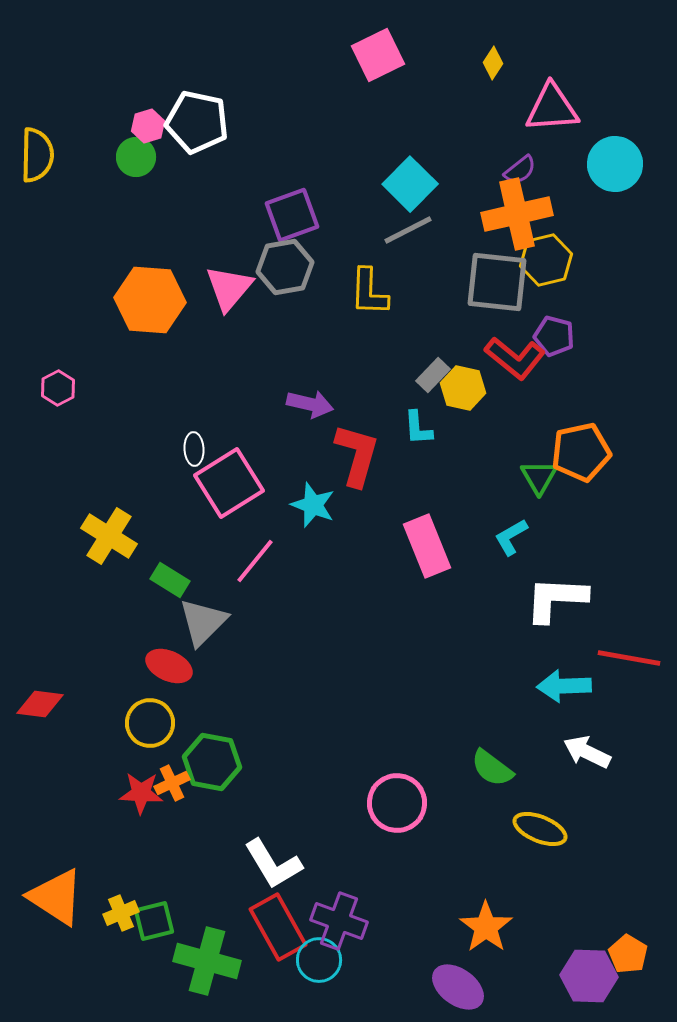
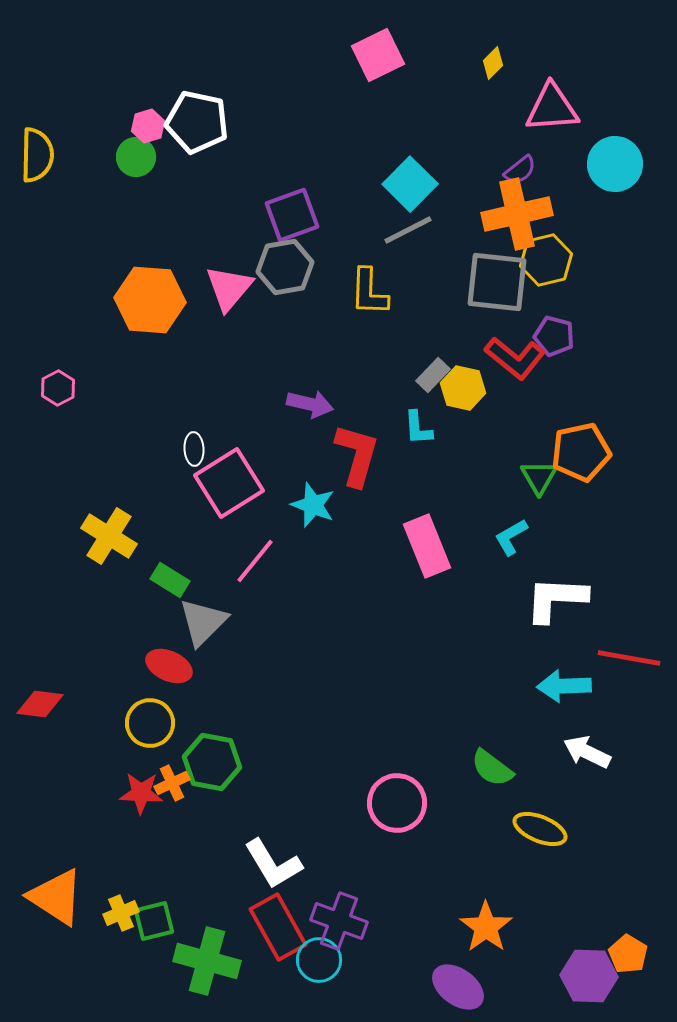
yellow diamond at (493, 63): rotated 12 degrees clockwise
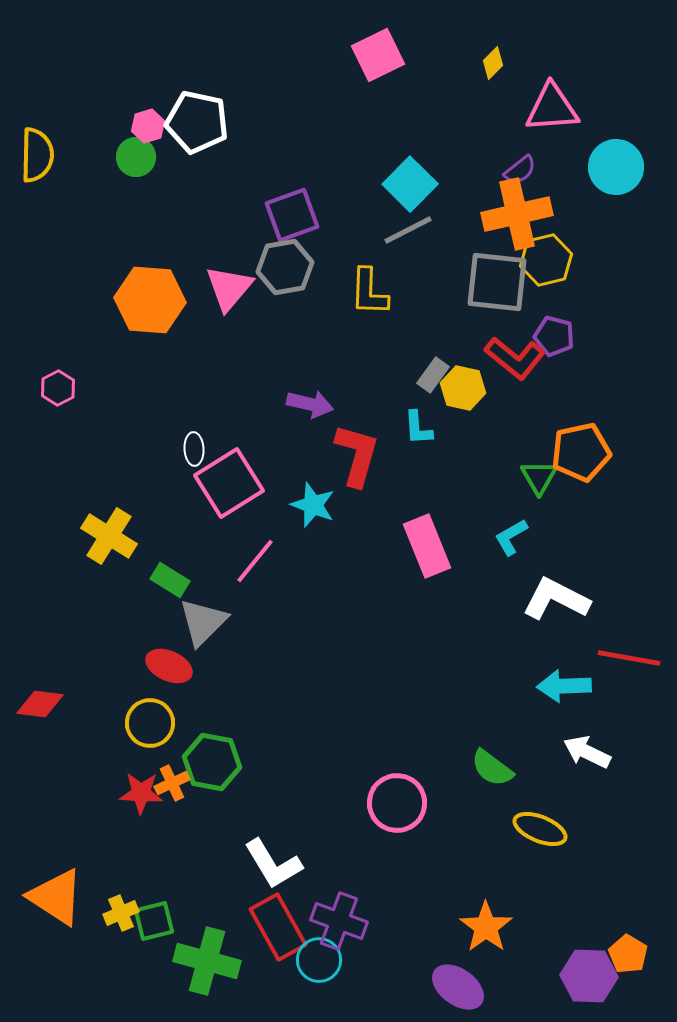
cyan circle at (615, 164): moved 1 px right, 3 px down
gray rectangle at (433, 375): rotated 8 degrees counterclockwise
white L-shape at (556, 599): rotated 24 degrees clockwise
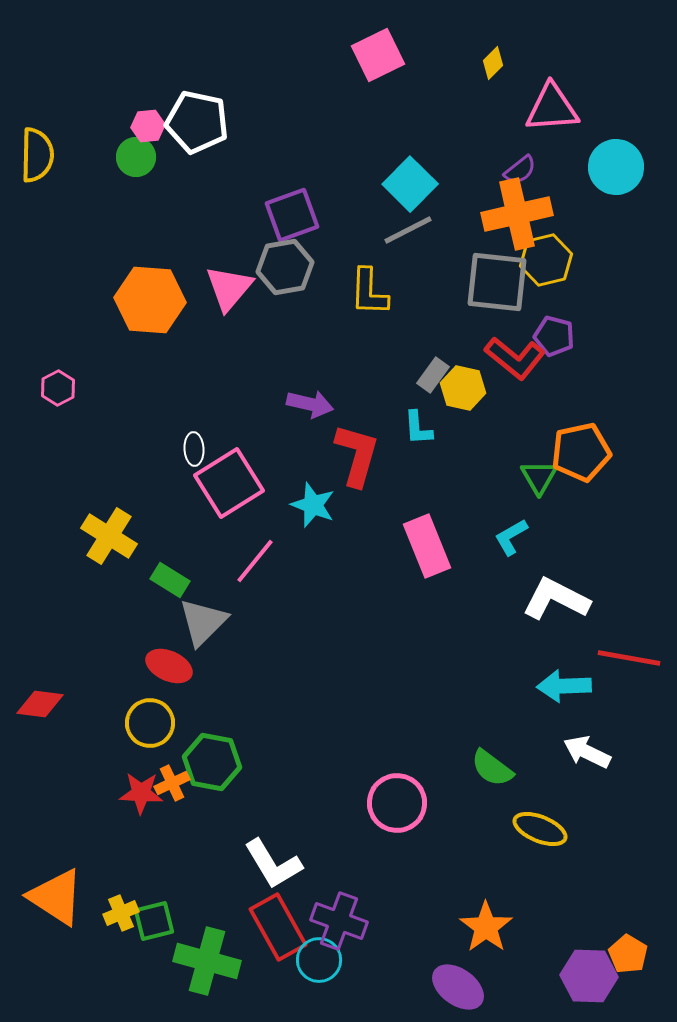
pink hexagon at (148, 126): rotated 12 degrees clockwise
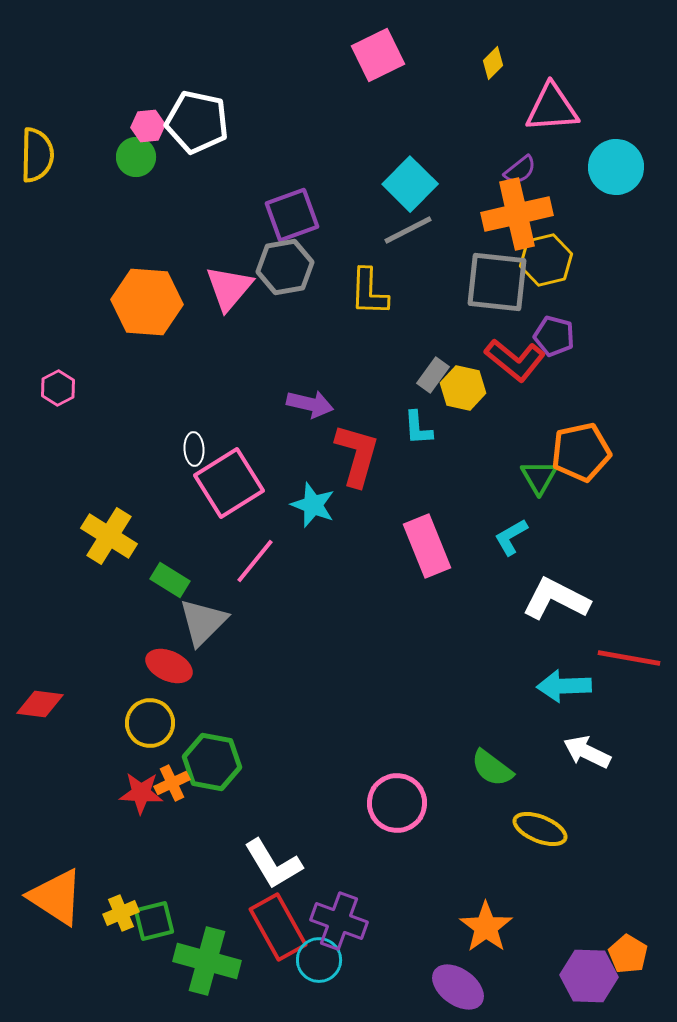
orange hexagon at (150, 300): moved 3 px left, 2 px down
red L-shape at (515, 358): moved 2 px down
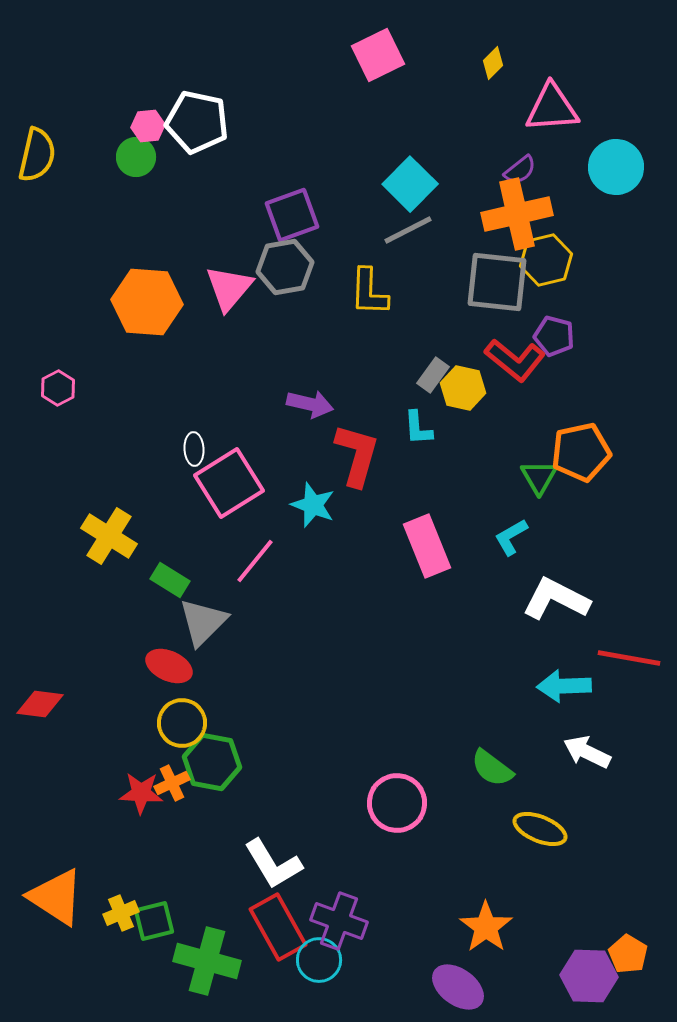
yellow semicircle at (37, 155): rotated 12 degrees clockwise
yellow circle at (150, 723): moved 32 px right
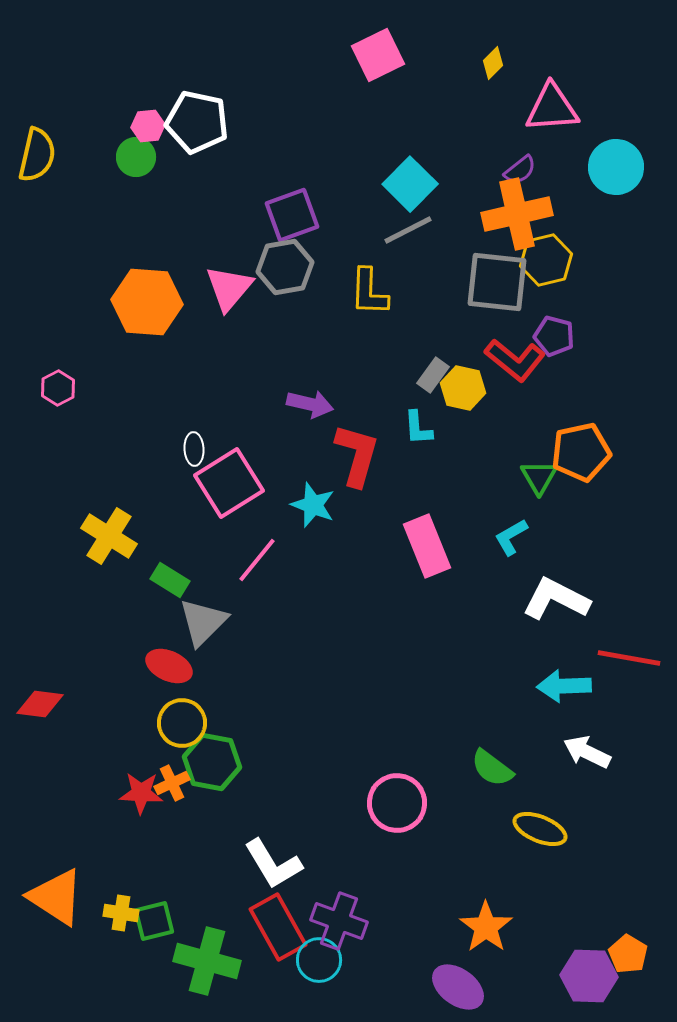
pink line at (255, 561): moved 2 px right, 1 px up
yellow cross at (121, 913): rotated 32 degrees clockwise
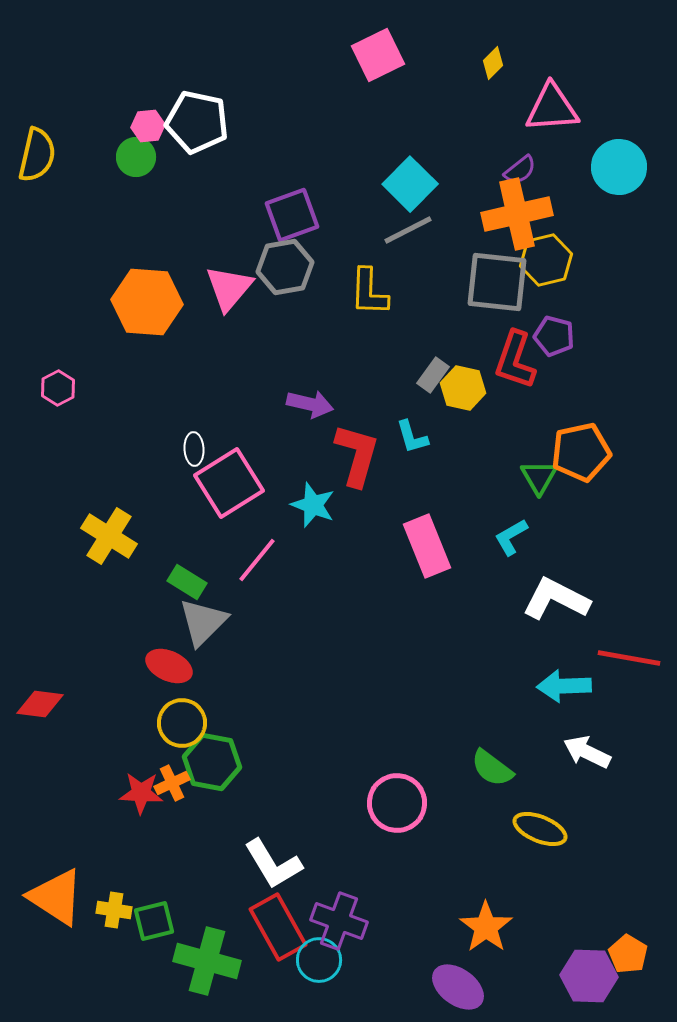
cyan circle at (616, 167): moved 3 px right
red L-shape at (515, 360): rotated 70 degrees clockwise
cyan L-shape at (418, 428): moved 6 px left, 9 px down; rotated 12 degrees counterclockwise
green rectangle at (170, 580): moved 17 px right, 2 px down
yellow cross at (121, 913): moved 7 px left, 3 px up
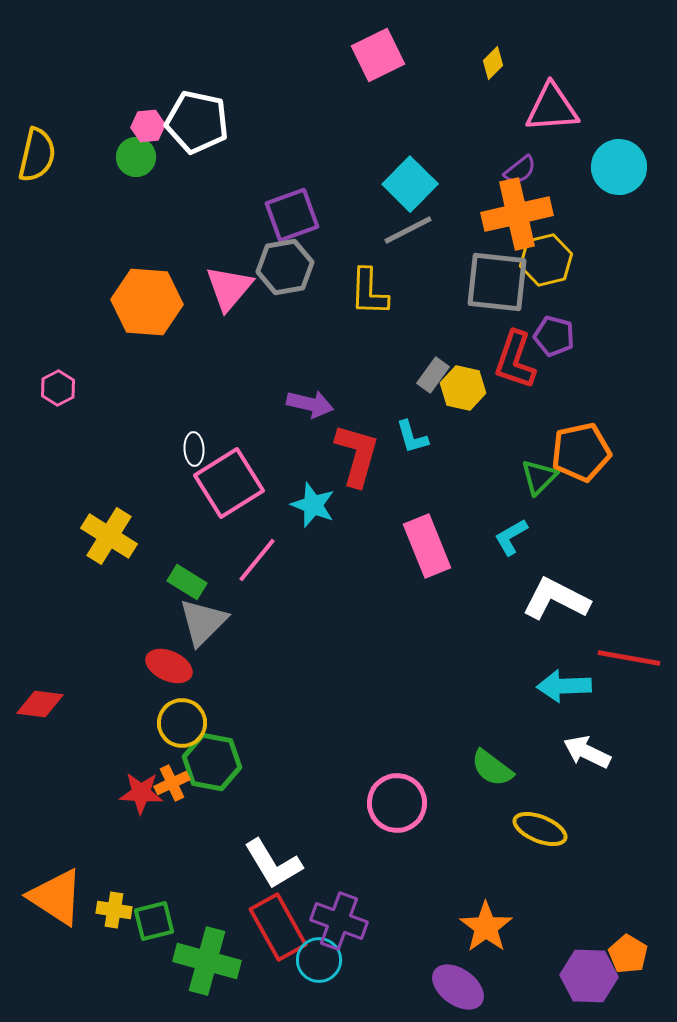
green triangle at (539, 477): rotated 15 degrees clockwise
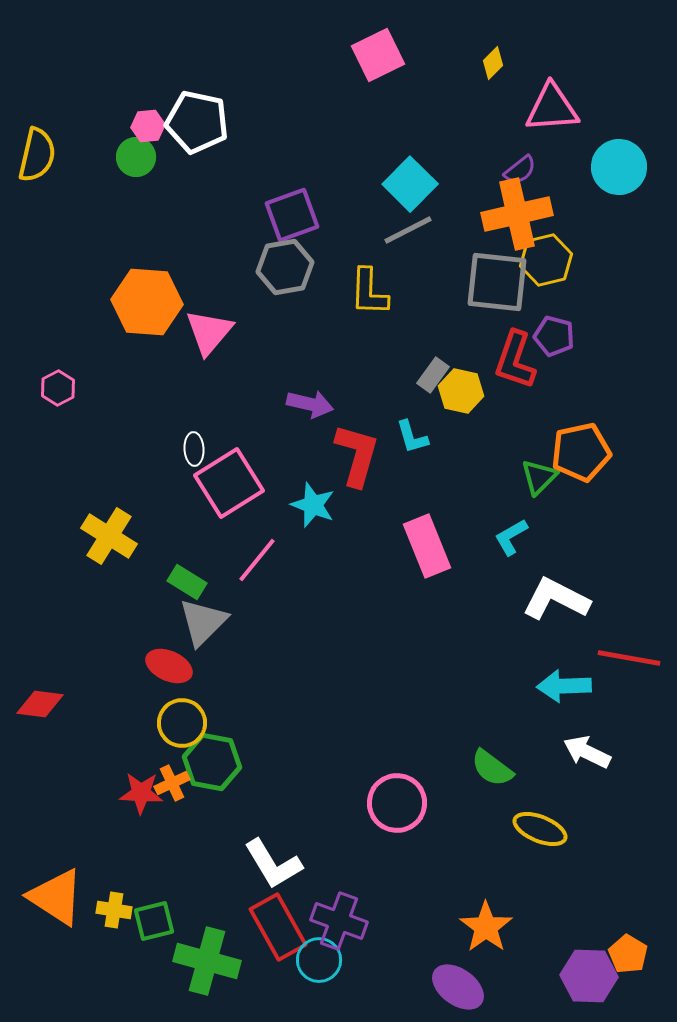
pink triangle at (229, 288): moved 20 px left, 44 px down
yellow hexagon at (463, 388): moved 2 px left, 3 px down
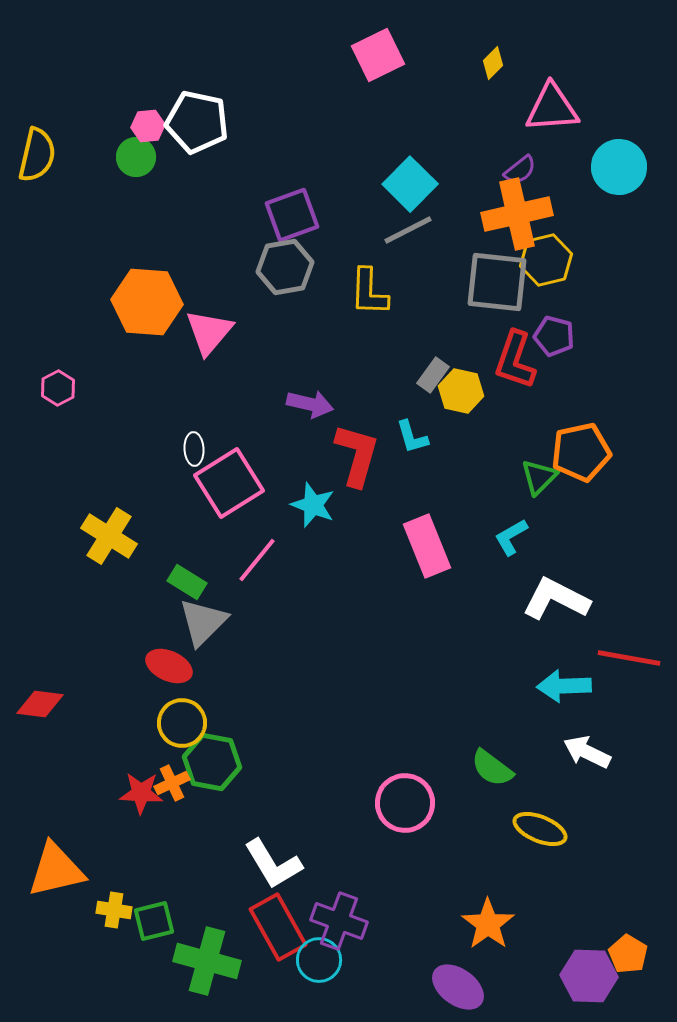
pink circle at (397, 803): moved 8 px right
orange triangle at (56, 897): moved 27 px up; rotated 46 degrees counterclockwise
orange star at (486, 927): moved 2 px right, 3 px up
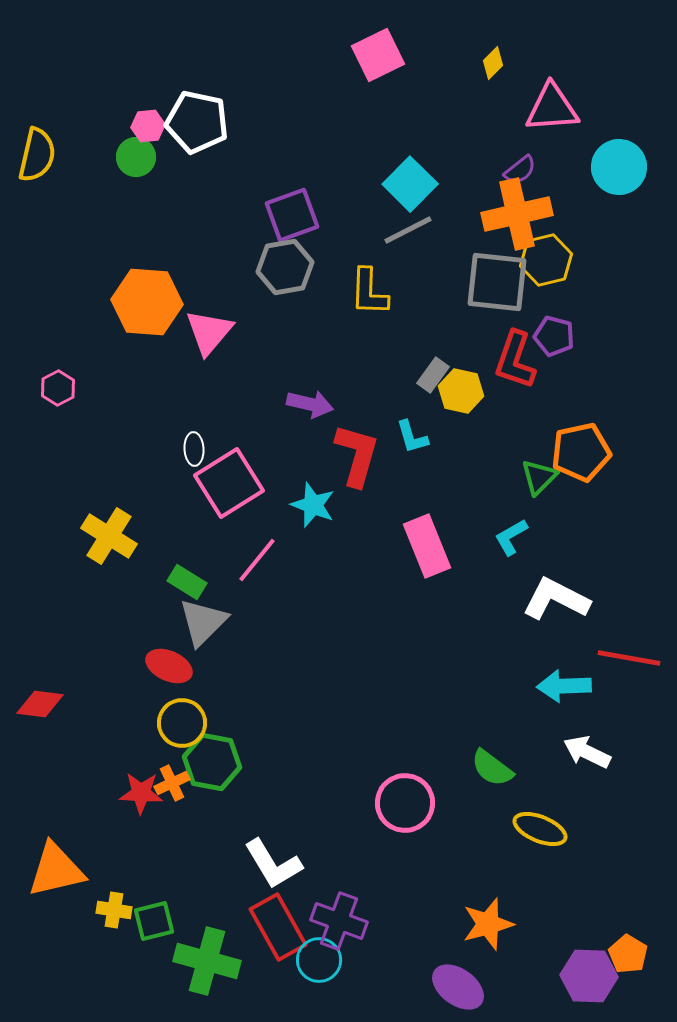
orange star at (488, 924): rotated 20 degrees clockwise
